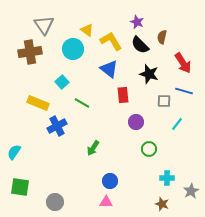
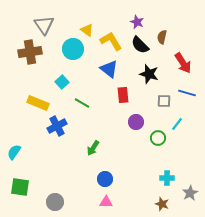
blue line: moved 3 px right, 2 px down
green circle: moved 9 px right, 11 px up
blue circle: moved 5 px left, 2 px up
gray star: moved 1 px left, 2 px down
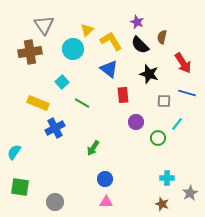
yellow triangle: rotated 40 degrees clockwise
blue cross: moved 2 px left, 2 px down
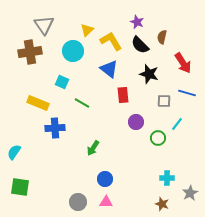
cyan circle: moved 2 px down
cyan square: rotated 24 degrees counterclockwise
blue cross: rotated 24 degrees clockwise
gray circle: moved 23 px right
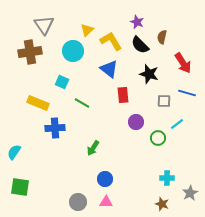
cyan line: rotated 16 degrees clockwise
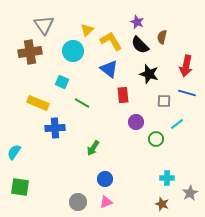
red arrow: moved 3 px right, 3 px down; rotated 45 degrees clockwise
green circle: moved 2 px left, 1 px down
pink triangle: rotated 24 degrees counterclockwise
